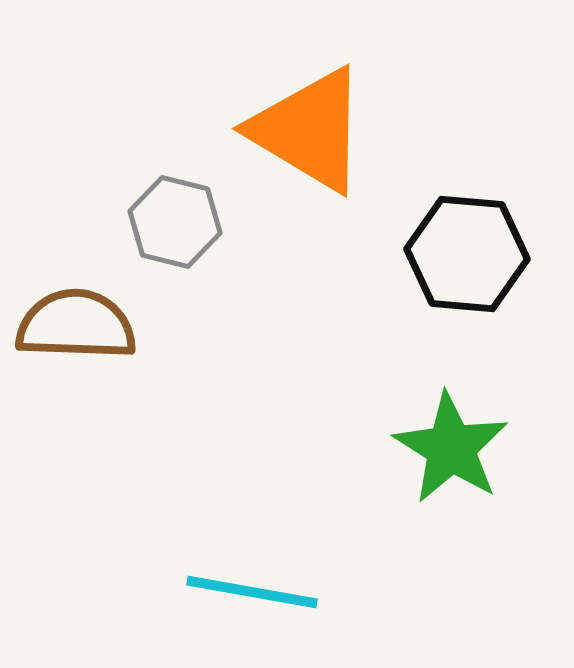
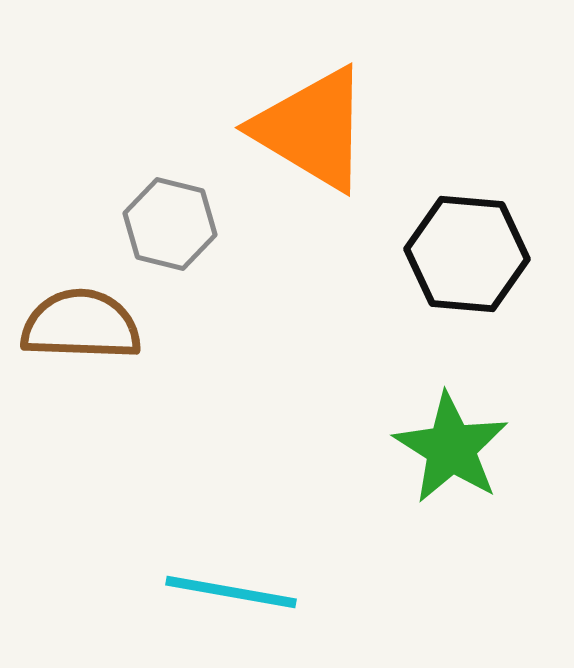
orange triangle: moved 3 px right, 1 px up
gray hexagon: moved 5 px left, 2 px down
brown semicircle: moved 5 px right
cyan line: moved 21 px left
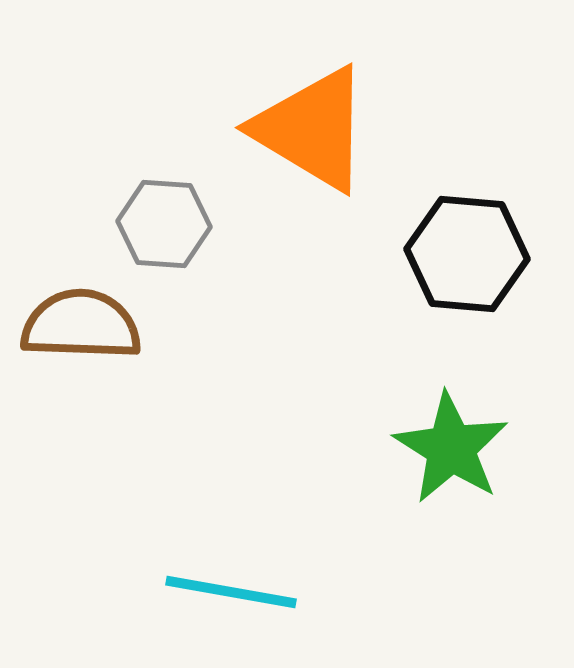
gray hexagon: moved 6 px left; rotated 10 degrees counterclockwise
